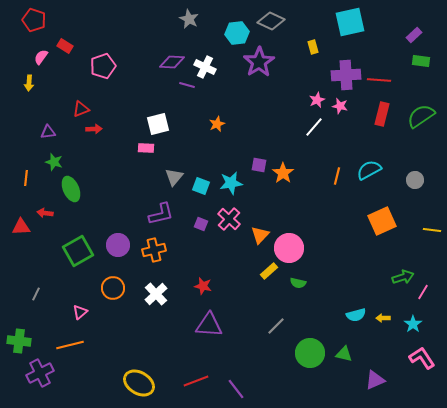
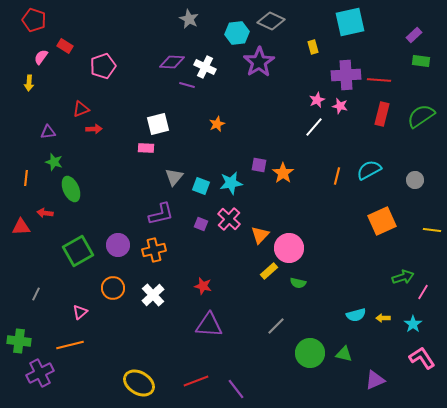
white cross at (156, 294): moved 3 px left, 1 px down
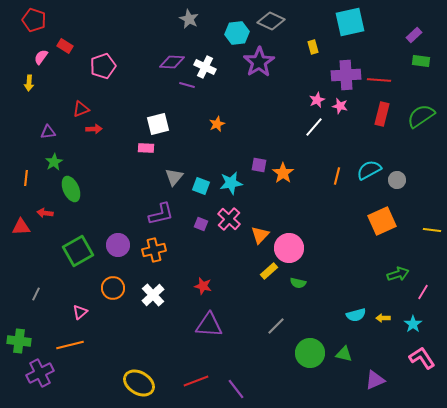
green star at (54, 162): rotated 24 degrees clockwise
gray circle at (415, 180): moved 18 px left
green arrow at (403, 277): moved 5 px left, 3 px up
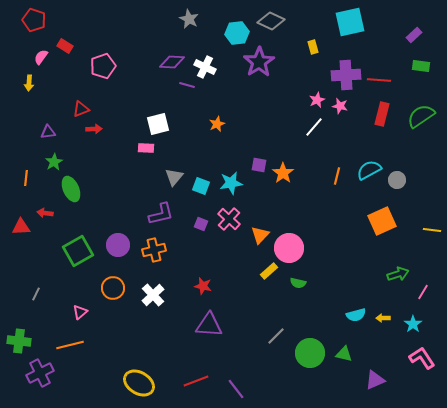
green rectangle at (421, 61): moved 5 px down
gray line at (276, 326): moved 10 px down
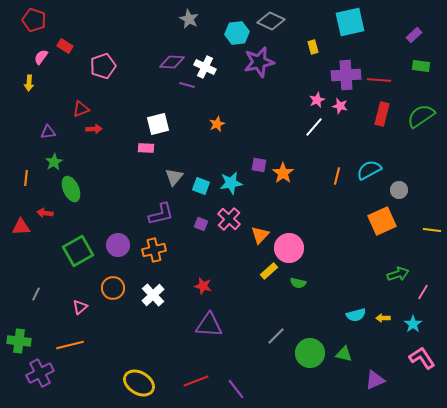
purple star at (259, 62): rotated 20 degrees clockwise
gray circle at (397, 180): moved 2 px right, 10 px down
pink triangle at (80, 312): moved 5 px up
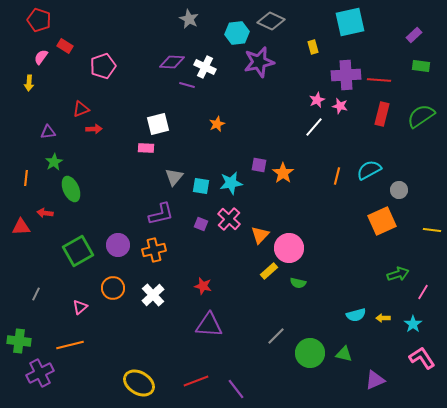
red pentagon at (34, 20): moved 5 px right
cyan square at (201, 186): rotated 12 degrees counterclockwise
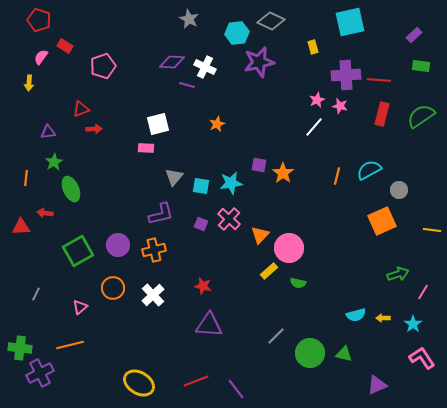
green cross at (19, 341): moved 1 px right, 7 px down
purple triangle at (375, 380): moved 2 px right, 5 px down
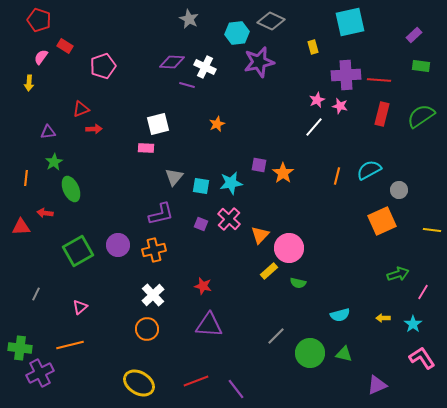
orange circle at (113, 288): moved 34 px right, 41 px down
cyan semicircle at (356, 315): moved 16 px left
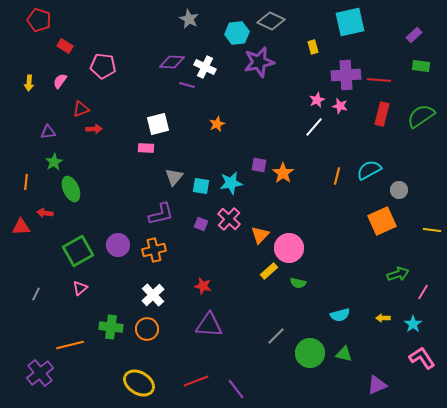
pink semicircle at (41, 57): moved 19 px right, 24 px down
pink pentagon at (103, 66): rotated 25 degrees clockwise
orange line at (26, 178): moved 4 px down
pink triangle at (80, 307): moved 19 px up
green cross at (20, 348): moved 91 px right, 21 px up
purple cross at (40, 373): rotated 12 degrees counterclockwise
